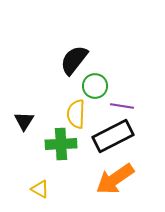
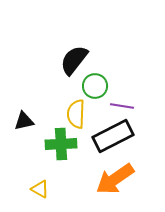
black triangle: rotated 45 degrees clockwise
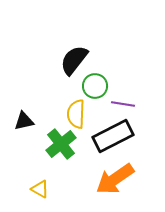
purple line: moved 1 px right, 2 px up
green cross: rotated 36 degrees counterclockwise
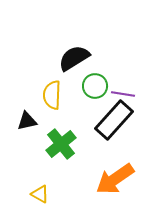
black semicircle: moved 2 px up; rotated 20 degrees clockwise
purple line: moved 10 px up
yellow semicircle: moved 24 px left, 19 px up
black triangle: moved 3 px right
black rectangle: moved 1 px right, 16 px up; rotated 21 degrees counterclockwise
yellow triangle: moved 5 px down
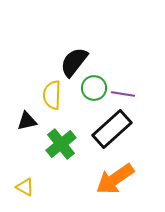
black semicircle: moved 4 px down; rotated 20 degrees counterclockwise
green circle: moved 1 px left, 2 px down
black rectangle: moved 2 px left, 9 px down; rotated 6 degrees clockwise
yellow triangle: moved 15 px left, 7 px up
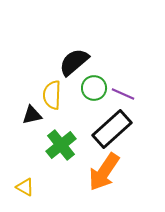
black semicircle: rotated 12 degrees clockwise
purple line: rotated 15 degrees clockwise
black triangle: moved 5 px right, 6 px up
green cross: moved 1 px down
orange arrow: moved 11 px left, 7 px up; rotated 21 degrees counterclockwise
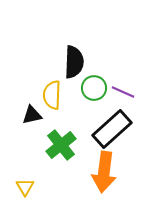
black semicircle: rotated 132 degrees clockwise
purple line: moved 2 px up
orange arrow: rotated 27 degrees counterclockwise
yellow triangle: rotated 30 degrees clockwise
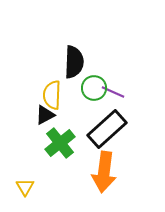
purple line: moved 10 px left
black triangle: moved 13 px right; rotated 15 degrees counterclockwise
black rectangle: moved 5 px left
green cross: moved 1 px left, 2 px up
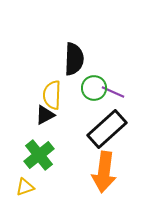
black semicircle: moved 3 px up
green cross: moved 21 px left, 12 px down
yellow triangle: rotated 42 degrees clockwise
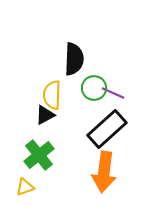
purple line: moved 1 px down
